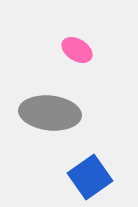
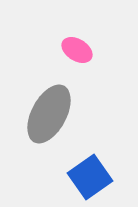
gray ellipse: moved 1 px left, 1 px down; rotated 68 degrees counterclockwise
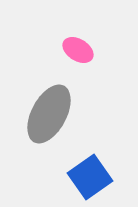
pink ellipse: moved 1 px right
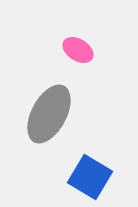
blue square: rotated 24 degrees counterclockwise
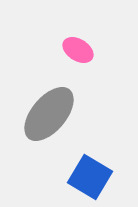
gray ellipse: rotated 12 degrees clockwise
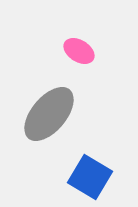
pink ellipse: moved 1 px right, 1 px down
